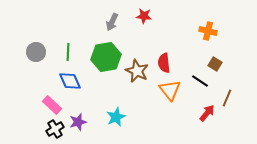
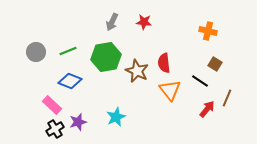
red star: moved 6 px down
green line: moved 1 px up; rotated 66 degrees clockwise
blue diamond: rotated 45 degrees counterclockwise
red arrow: moved 4 px up
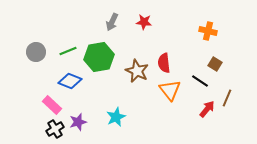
green hexagon: moved 7 px left
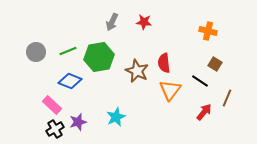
orange triangle: rotated 15 degrees clockwise
red arrow: moved 3 px left, 3 px down
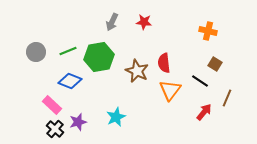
black cross: rotated 18 degrees counterclockwise
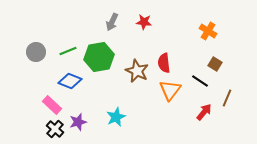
orange cross: rotated 18 degrees clockwise
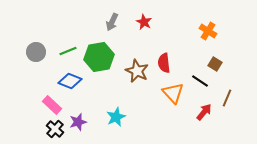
red star: rotated 21 degrees clockwise
orange triangle: moved 3 px right, 3 px down; rotated 20 degrees counterclockwise
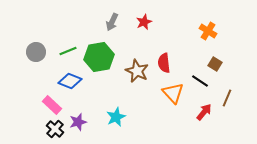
red star: rotated 21 degrees clockwise
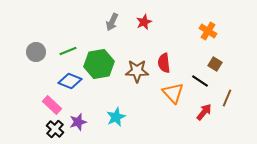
green hexagon: moved 7 px down
brown star: rotated 25 degrees counterclockwise
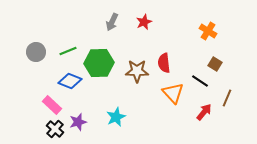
green hexagon: moved 1 px up; rotated 8 degrees clockwise
